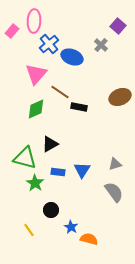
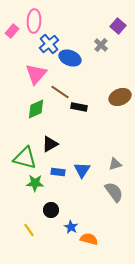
blue ellipse: moved 2 px left, 1 px down
green star: rotated 30 degrees counterclockwise
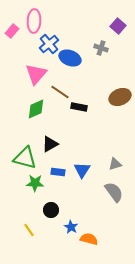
gray cross: moved 3 px down; rotated 24 degrees counterclockwise
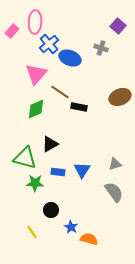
pink ellipse: moved 1 px right, 1 px down
yellow line: moved 3 px right, 2 px down
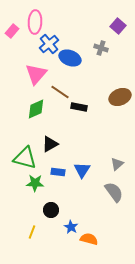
gray triangle: moved 2 px right; rotated 24 degrees counterclockwise
yellow line: rotated 56 degrees clockwise
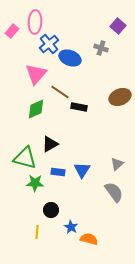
yellow line: moved 5 px right; rotated 16 degrees counterclockwise
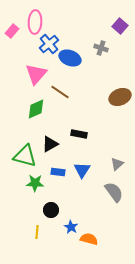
purple square: moved 2 px right
black rectangle: moved 27 px down
green triangle: moved 2 px up
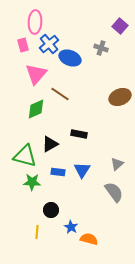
pink rectangle: moved 11 px right, 14 px down; rotated 56 degrees counterclockwise
brown line: moved 2 px down
green star: moved 3 px left, 1 px up
